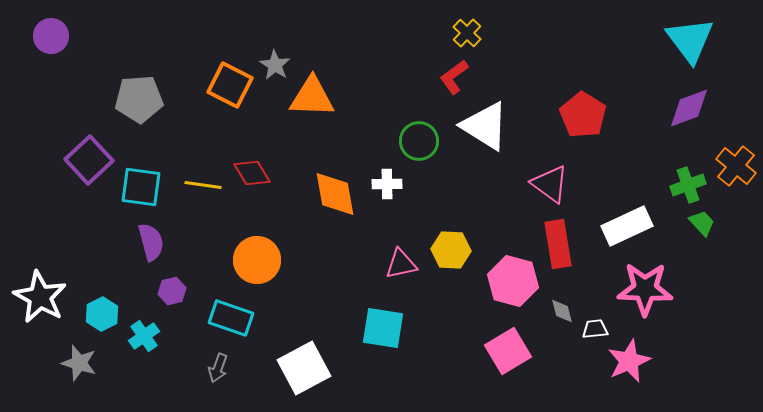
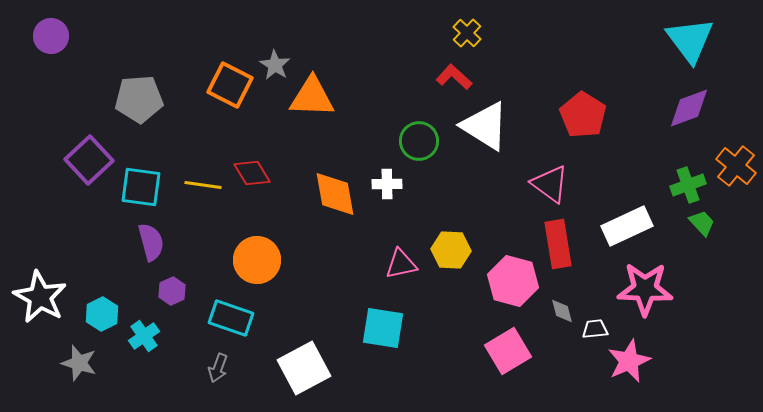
red L-shape at (454, 77): rotated 78 degrees clockwise
purple hexagon at (172, 291): rotated 12 degrees counterclockwise
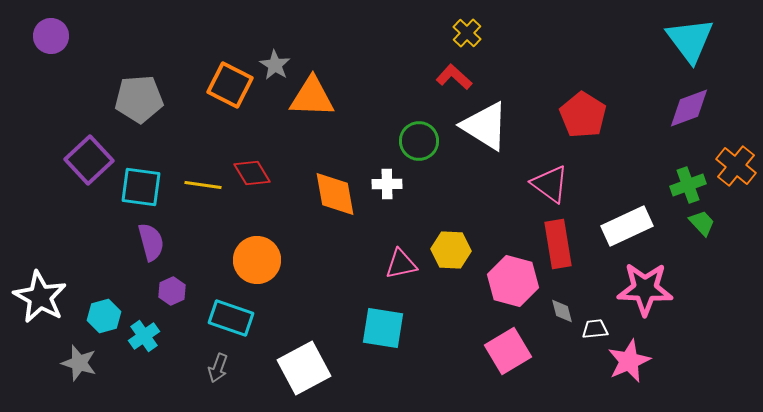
cyan hexagon at (102, 314): moved 2 px right, 2 px down; rotated 12 degrees clockwise
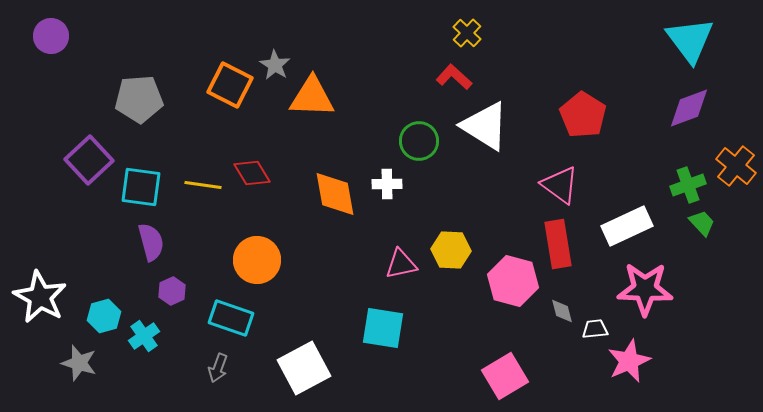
pink triangle at (550, 184): moved 10 px right, 1 px down
pink square at (508, 351): moved 3 px left, 25 px down
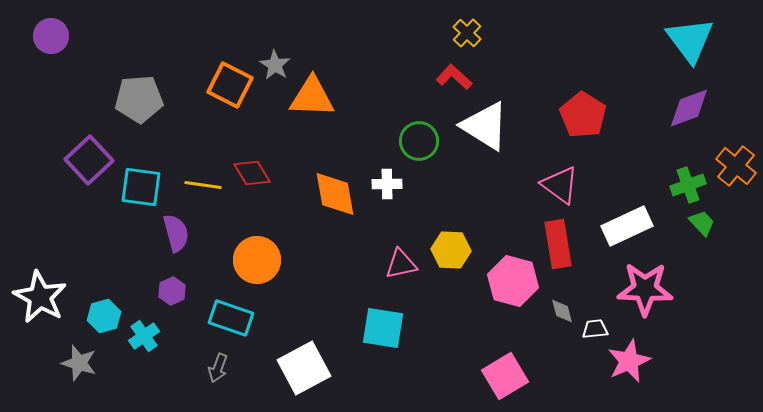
purple semicircle at (151, 242): moved 25 px right, 9 px up
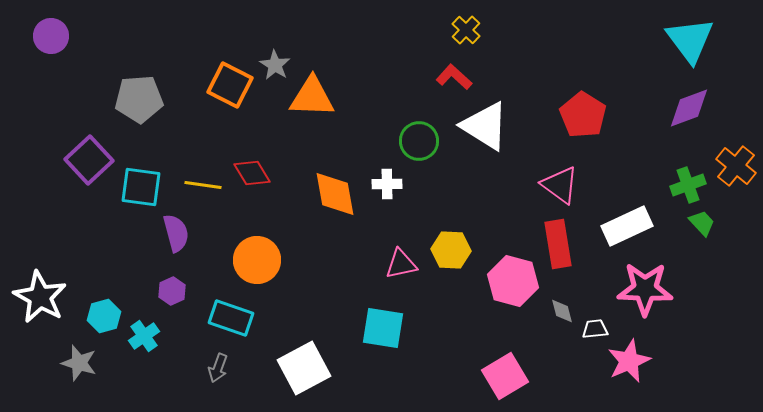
yellow cross at (467, 33): moved 1 px left, 3 px up
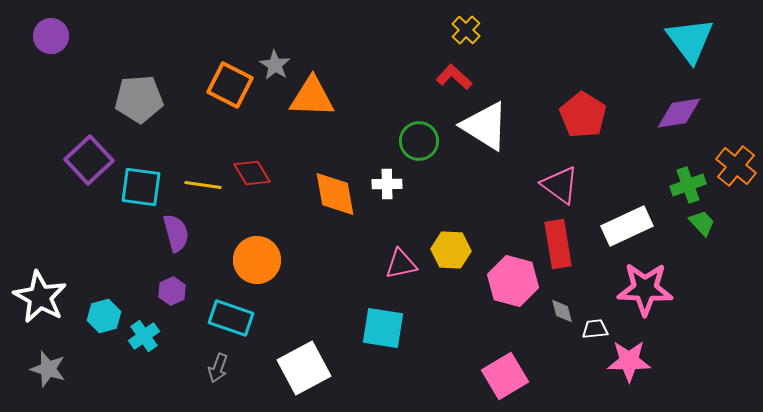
purple diamond at (689, 108): moved 10 px left, 5 px down; rotated 12 degrees clockwise
pink star at (629, 361): rotated 24 degrees clockwise
gray star at (79, 363): moved 31 px left, 6 px down
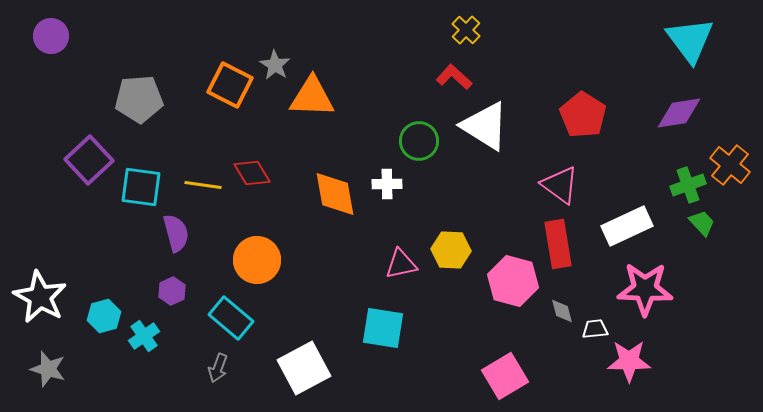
orange cross at (736, 166): moved 6 px left, 1 px up
cyan rectangle at (231, 318): rotated 21 degrees clockwise
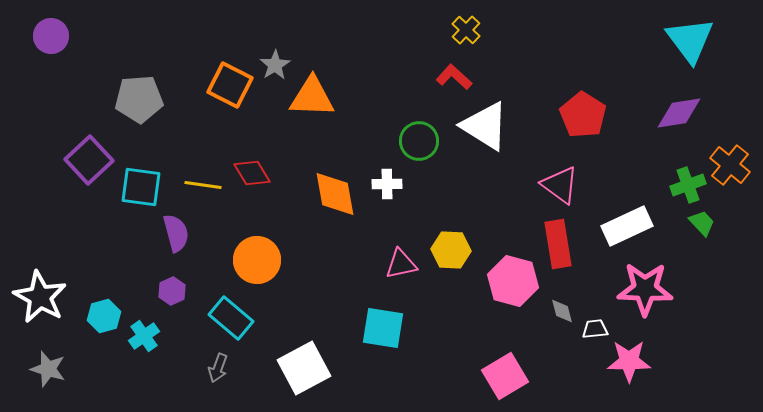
gray star at (275, 65): rotated 8 degrees clockwise
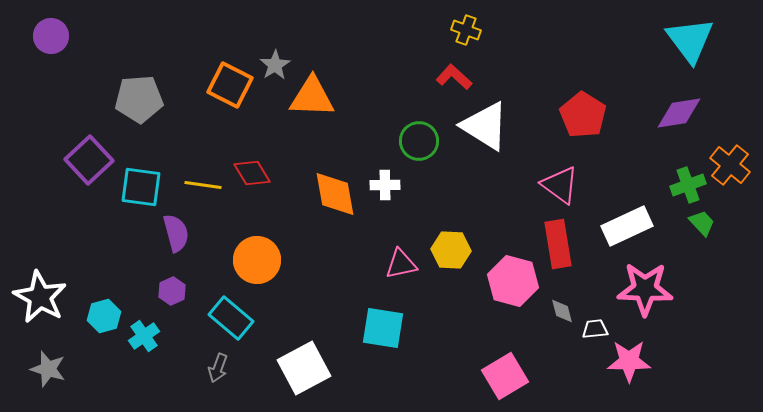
yellow cross at (466, 30): rotated 24 degrees counterclockwise
white cross at (387, 184): moved 2 px left, 1 px down
